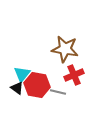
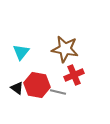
cyan triangle: moved 1 px left, 22 px up
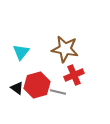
red hexagon: rotated 25 degrees counterclockwise
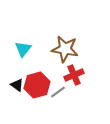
cyan triangle: moved 2 px right, 3 px up
black triangle: moved 3 px up
gray line: rotated 49 degrees counterclockwise
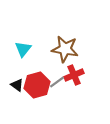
gray line: moved 1 px left, 10 px up
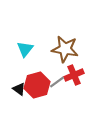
cyan triangle: moved 2 px right
black triangle: moved 2 px right, 4 px down
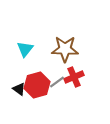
brown star: rotated 8 degrees counterclockwise
red cross: moved 2 px down
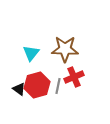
cyan triangle: moved 6 px right, 4 px down
gray line: moved 1 px right, 4 px down; rotated 42 degrees counterclockwise
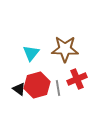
red cross: moved 3 px right, 2 px down
gray line: moved 2 px down; rotated 21 degrees counterclockwise
